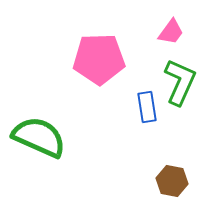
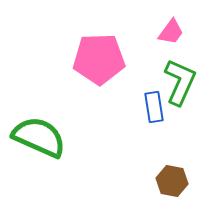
blue rectangle: moved 7 px right
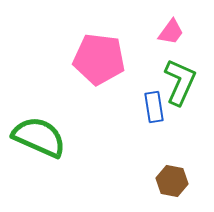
pink pentagon: rotated 9 degrees clockwise
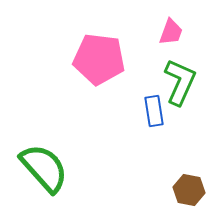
pink trapezoid: rotated 16 degrees counterclockwise
blue rectangle: moved 4 px down
green semicircle: moved 5 px right, 31 px down; rotated 24 degrees clockwise
brown hexagon: moved 17 px right, 9 px down
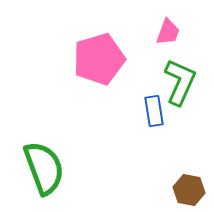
pink trapezoid: moved 3 px left
pink pentagon: rotated 24 degrees counterclockwise
green semicircle: rotated 22 degrees clockwise
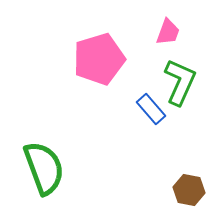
blue rectangle: moved 3 px left, 2 px up; rotated 32 degrees counterclockwise
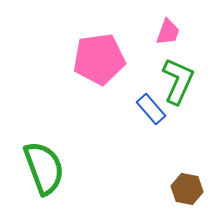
pink pentagon: rotated 9 degrees clockwise
green L-shape: moved 2 px left, 1 px up
brown hexagon: moved 2 px left, 1 px up
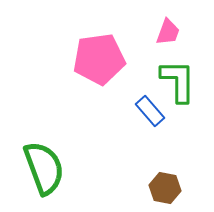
green L-shape: rotated 24 degrees counterclockwise
blue rectangle: moved 1 px left, 2 px down
brown hexagon: moved 22 px left, 1 px up
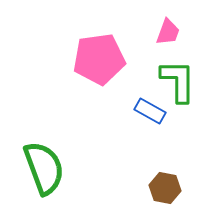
blue rectangle: rotated 20 degrees counterclockwise
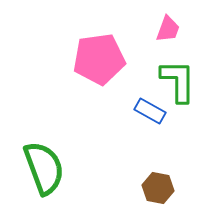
pink trapezoid: moved 3 px up
brown hexagon: moved 7 px left
